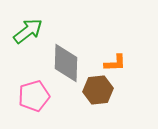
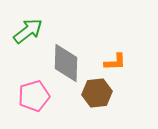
orange L-shape: moved 1 px up
brown hexagon: moved 1 px left, 3 px down
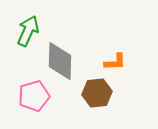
green arrow: rotated 28 degrees counterclockwise
gray diamond: moved 6 px left, 2 px up
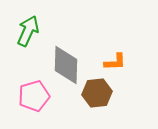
gray diamond: moved 6 px right, 4 px down
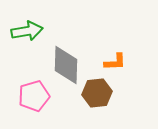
green arrow: moved 1 px left; rotated 56 degrees clockwise
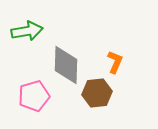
orange L-shape: rotated 65 degrees counterclockwise
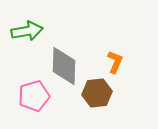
gray diamond: moved 2 px left, 1 px down
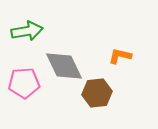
orange L-shape: moved 5 px right, 6 px up; rotated 100 degrees counterclockwise
gray diamond: rotated 27 degrees counterclockwise
pink pentagon: moved 10 px left, 13 px up; rotated 12 degrees clockwise
